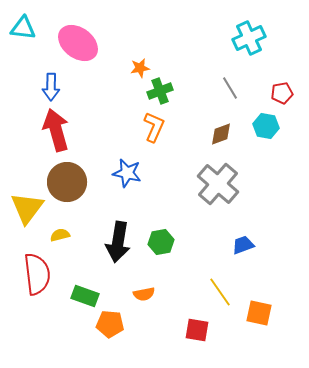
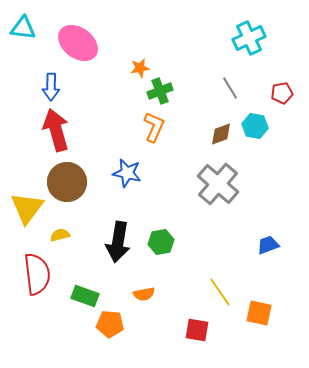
cyan hexagon: moved 11 px left
blue trapezoid: moved 25 px right
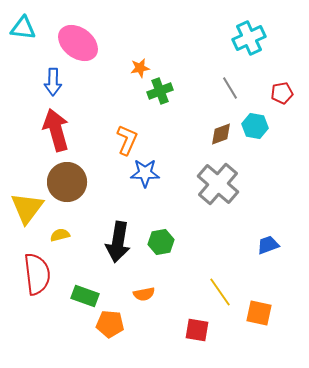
blue arrow: moved 2 px right, 5 px up
orange L-shape: moved 27 px left, 13 px down
blue star: moved 18 px right; rotated 12 degrees counterclockwise
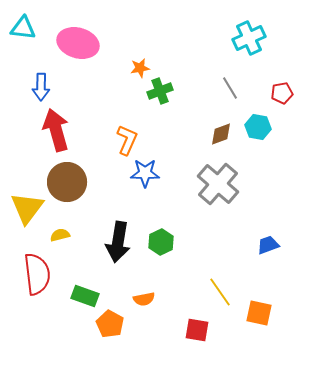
pink ellipse: rotated 21 degrees counterclockwise
blue arrow: moved 12 px left, 5 px down
cyan hexagon: moved 3 px right, 1 px down
green hexagon: rotated 15 degrees counterclockwise
orange semicircle: moved 5 px down
orange pentagon: rotated 24 degrees clockwise
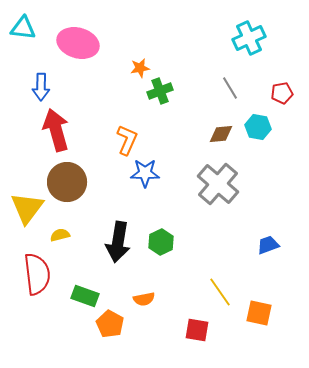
brown diamond: rotated 15 degrees clockwise
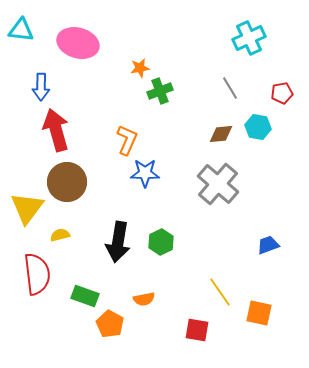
cyan triangle: moved 2 px left, 2 px down
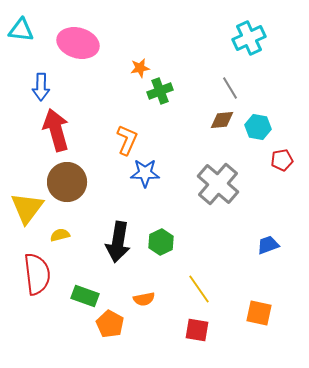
red pentagon: moved 67 px down
brown diamond: moved 1 px right, 14 px up
yellow line: moved 21 px left, 3 px up
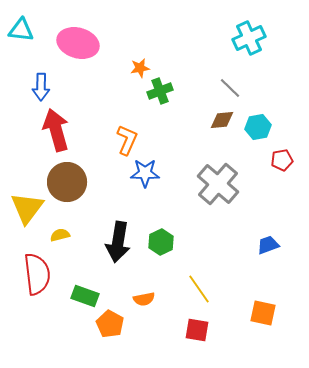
gray line: rotated 15 degrees counterclockwise
cyan hexagon: rotated 20 degrees counterclockwise
orange square: moved 4 px right
